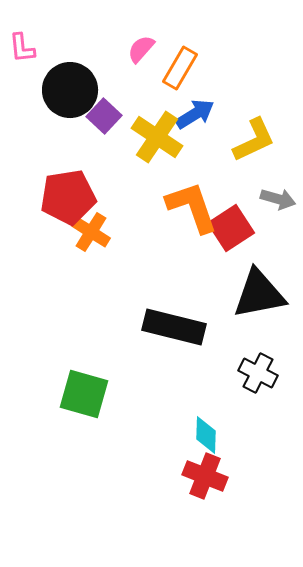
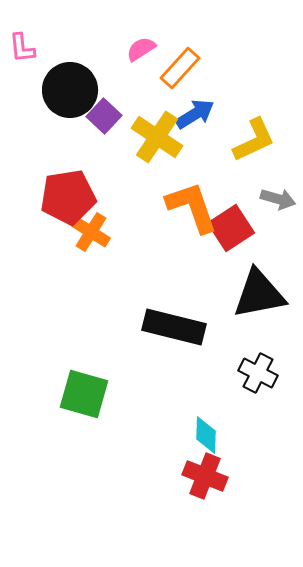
pink semicircle: rotated 16 degrees clockwise
orange rectangle: rotated 12 degrees clockwise
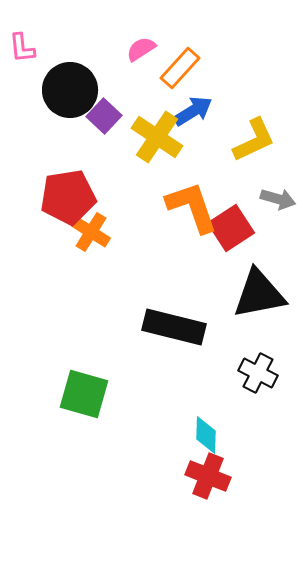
blue arrow: moved 2 px left, 3 px up
red cross: moved 3 px right
